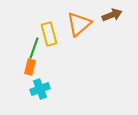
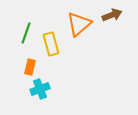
yellow rectangle: moved 2 px right, 10 px down
green line: moved 8 px left, 15 px up
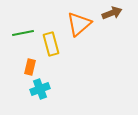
brown arrow: moved 2 px up
green line: moved 3 px left; rotated 60 degrees clockwise
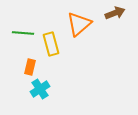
brown arrow: moved 3 px right
green line: rotated 15 degrees clockwise
cyan cross: rotated 12 degrees counterclockwise
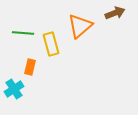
orange triangle: moved 1 px right, 2 px down
cyan cross: moved 26 px left
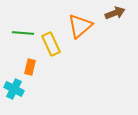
yellow rectangle: rotated 10 degrees counterclockwise
cyan cross: rotated 30 degrees counterclockwise
